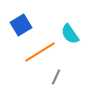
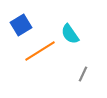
orange line: moved 1 px up
gray line: moved 27 px right, 3 px up
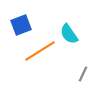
blue square: rotated 10 degrees clockwise
cyan semicircle: moved 1 px left
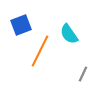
orange line: rotated 32 degrees counterclockwise
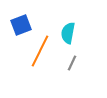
cyan semicircle: moved 1 px left, 1 px up; rotated 45 degrees clockwise
gray line: moved 11 px left, 11 px up
